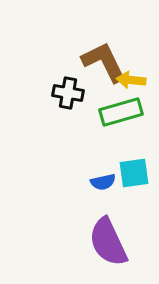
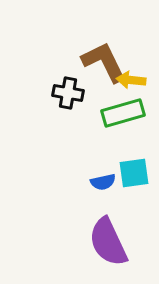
green rectangle: moved 2 px right, 1 px down
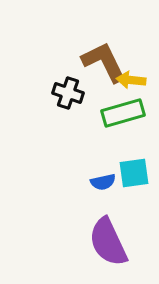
black cross: rotated 8 degrees clockwise
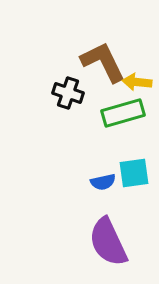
brown L-shape: moved 1 px left
yellow arrow: moved 6 px right, 2 px down
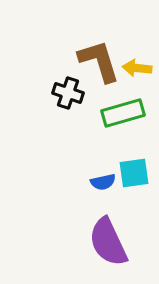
brown L-shape: moved 4 px left, 1 px up; rotated 9 degrees clockwise
yellow arrow: moved 14 px up
